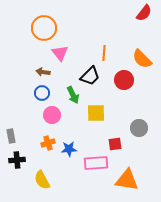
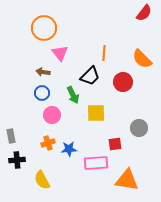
red circle: moved 1 px left, 2 px down
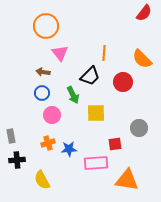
orange circle: moved 2 px right, 2 px up
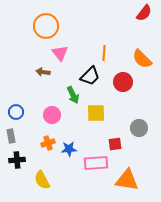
blue circle: moved 26 px left, 19 px down
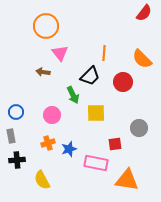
blue star: rotated 14 degrees counterclockwise
pink rectangle: rotated 15 degrees clockwise
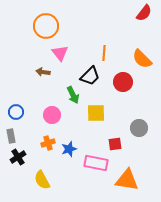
black cross: moved 1 px right, 3 px up; rotated 28 degrees counterclockwise
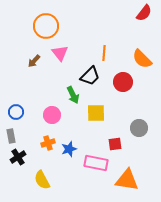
brown arrow: moved 9 px left, 11 px up; rotated 56 degrees counterclockwise
